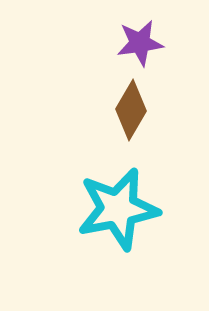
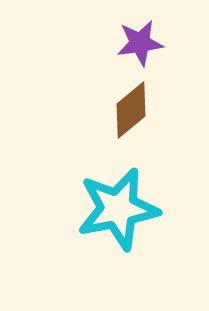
brown diamond: rotated 20 degrees clockwise
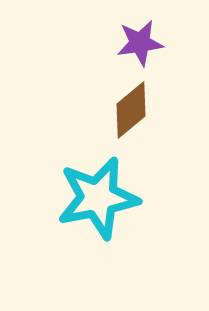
cyan star: moved 20 px left, 11 px up
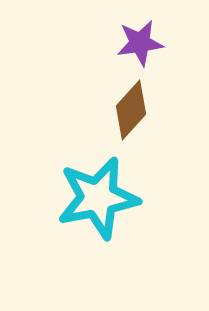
brown diamond: rotated 8 degrees counterclockwise
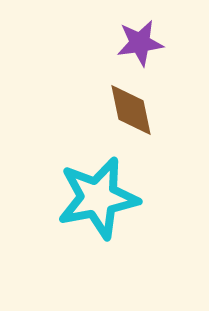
brown diamond: rotated 54 degrees counterclockwise
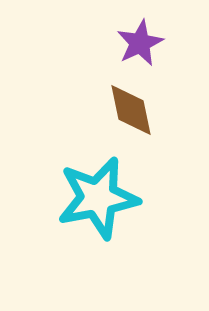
purple star: rotated 18 degrees counterclockwise
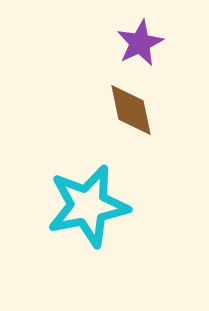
cyan star: moved 10 px left, 8 px down
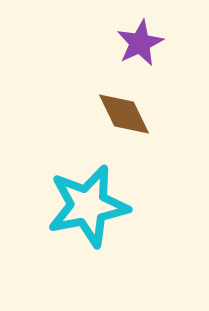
brown diamond: moved 7 px left, 4 px down; rotated 14 degrees counterclockwise
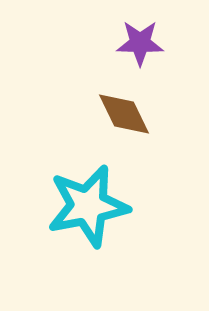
purple star: rotated 27 degrees clockwise
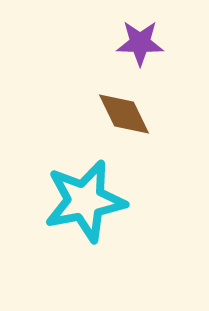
cyan star: moved 3 px left, 5 px up
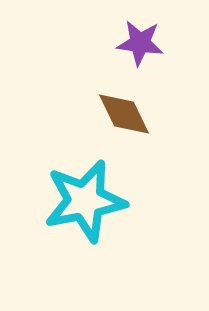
purple star: rotated 6 degrees clockwise
